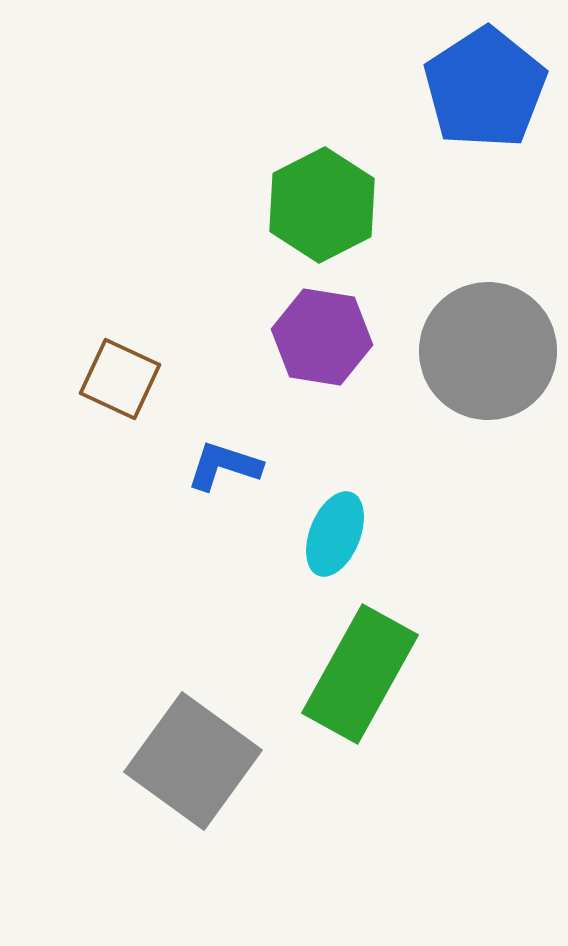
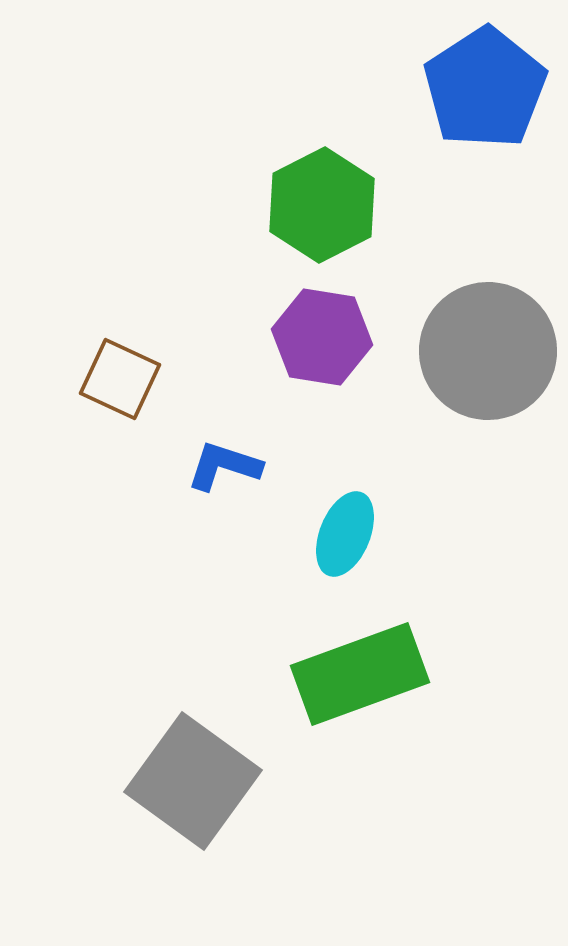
cyan ellipse: moved 10 px right
green rectangle: rotated 41 degrees clockwise
gray square: moved 20 px down
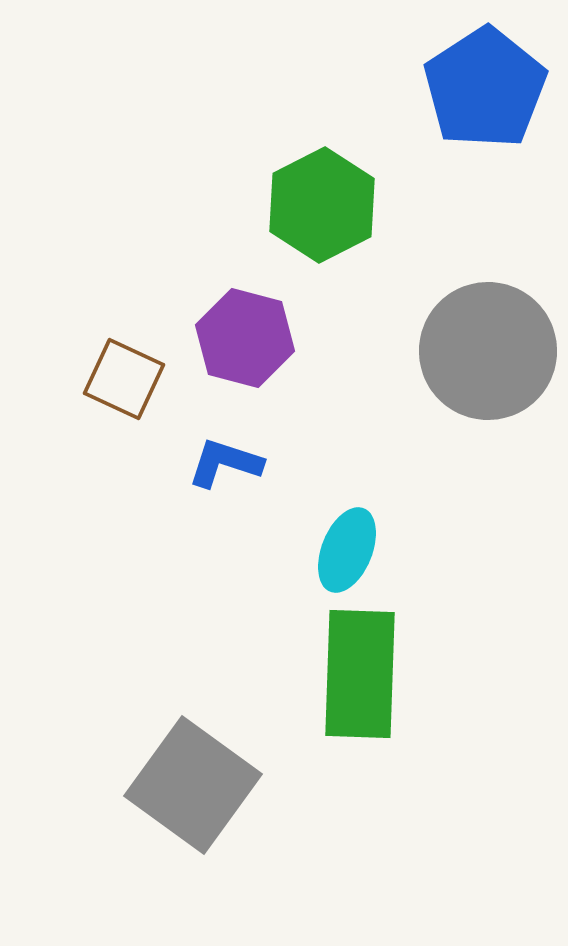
purple hexagon: moved 77 px left, 1 px down; rotated 6 degrees clockwise
brown square: moved 4 px right
blue L-shape: moved 1 px right, 3 px up
cyan ellipse: moved 2 px right, 16 px down
green rectangle: rotated 68 degrees counterclockwise
gray square: moved 4 px down
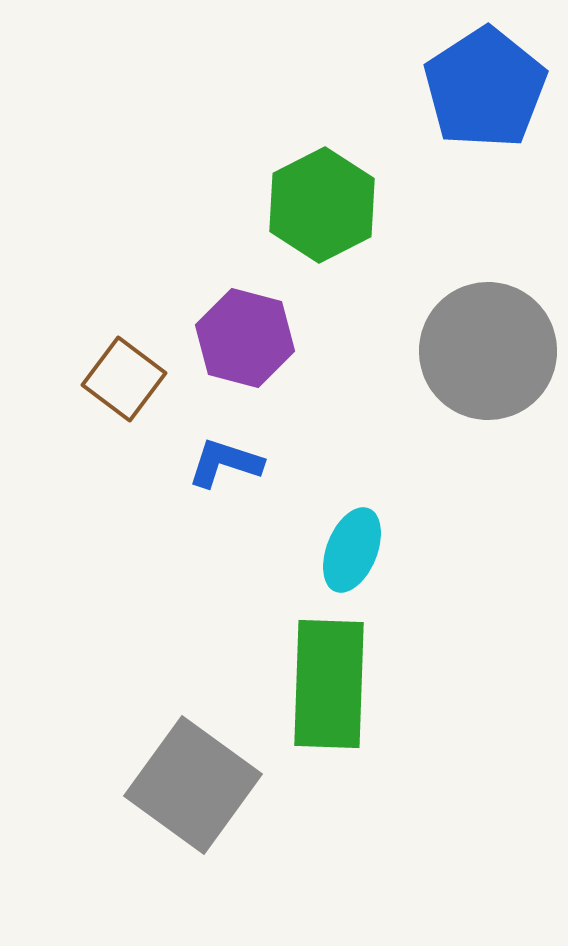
brown square: rotated 12 degrees clockwise
cyan ellipse: moved 5 px right
green rectangle: moved 31 px left, 10 px down
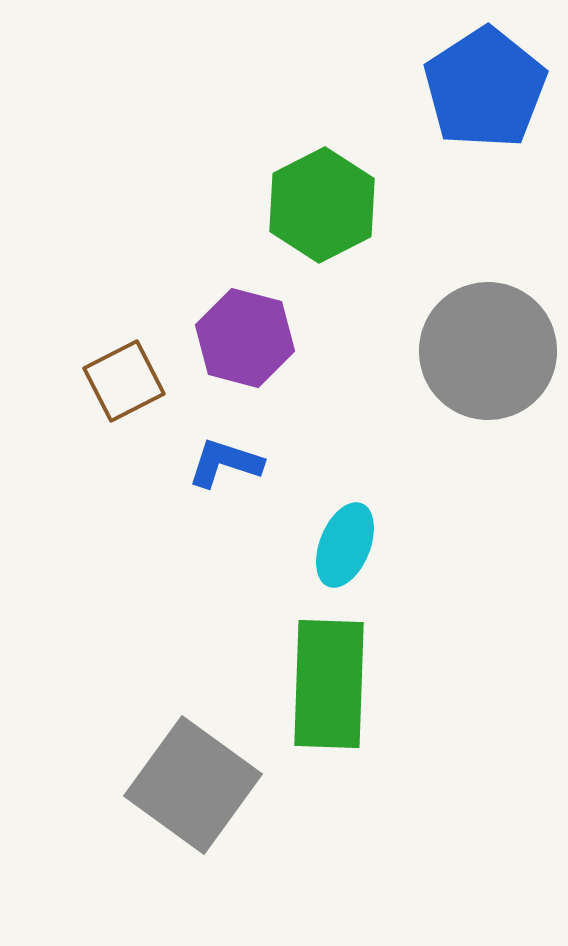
brown square: moved 2 px down; rotated 26 degrees clockwise
cyan ellipse: moved 7 px left, 5 px up
